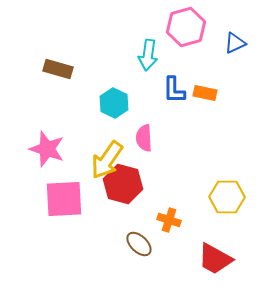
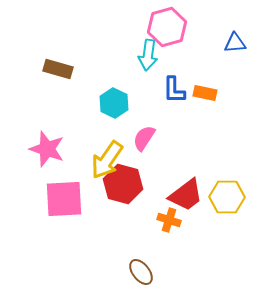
pink hexagon: moved 19 px left
blue triangle: rotated 20 degrees clockwise
pink semicircle: rotated 36 degrees clockwise
brown ellipse: moved 2 px right, 28 px down; rotated 8 degrees clockwise
red trapezoid: moved 29 px left, 64 px up; rotated 66 degrees counterclockwise
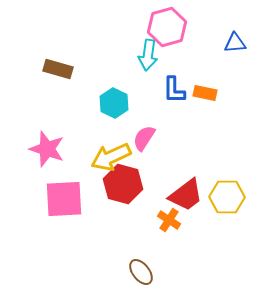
yellow arrow: moved 4 px right, 3 px up; rotated 30 degrees clockwise
orange cross: rotated 15 degrees clockwise
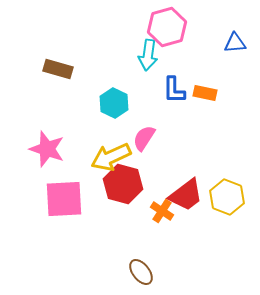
yellow hexagon: rotated 20 degrees clockwise
orange cross: moved 7 px left, 9 px up
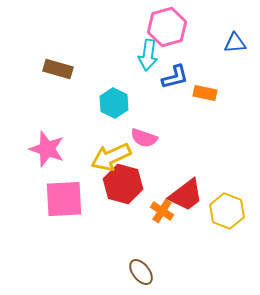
blue L-shape: moved 1 px right, 13 px up; rotated 104 degrees counterclockwise
pink semicircle: rotated 104 degrees counterclockwise
yellow hexagon: moved 14 px down
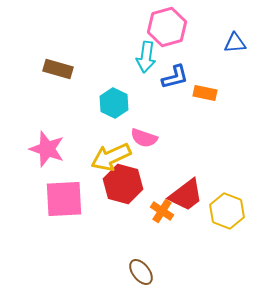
cyan arrow: moved 2 px left, 2 px down
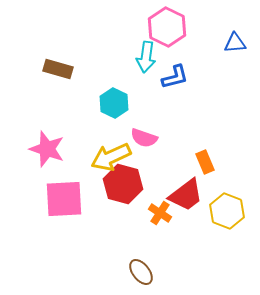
pink hexagon: rotated 18 degrees counterclockwise
orange rectangle: moved 69 px down; rotated 55 degrees clockwise
orange cross: moved 2 px left, 2 px down
